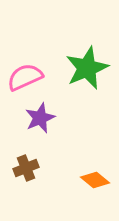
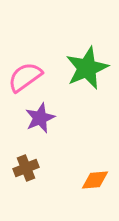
pink semicircle: rotated 12 degrees counterclockwise
orange diamond: rotated 44 degrees counterclockwise
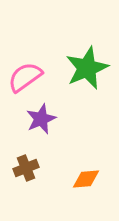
purple star: moved 1 px right, 1 px down
orange diamond: moved 9 px left, 1 px up
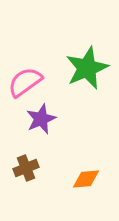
pink semicircle: moved 5 px down
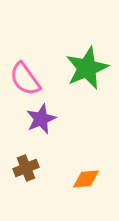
pink semicircle: moved 3 px up; rotated 90 degrees counterclockwise
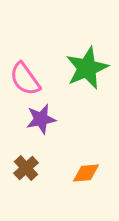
purple star: rotated 12 degrees clockwise
brown cross: rotated 20 degrees counterclockwise
orange diamond: moved 6 px up
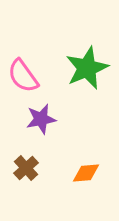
pink semicircle: moved 2 px left, 3 px up
